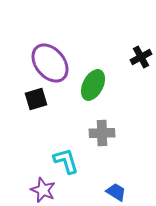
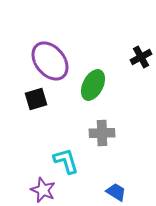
purple ellipse: moved 2 px up
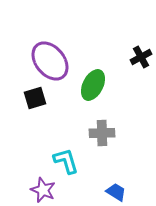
black square: moved 1 px left, 1 px up
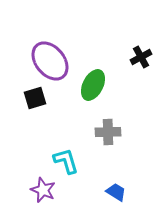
gray cross: moved 6 px right, 1 px up
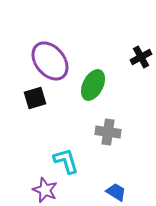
gray cross: rotated 10 degrees clockwise
purple star: moved 2 px right
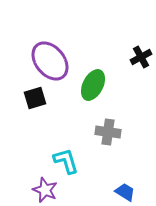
blue trapezoid: moved 9 px right
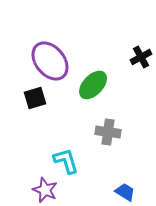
green ellipse: rotated 16 degrees clockwise
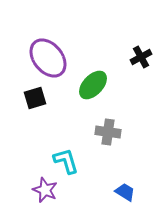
purple ellipse: moved 2 px left, 3 px up
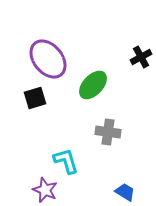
purple ellipse: moved 1 px down
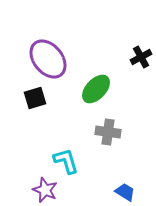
green ellipse: moved 3 px right, 4 px down
